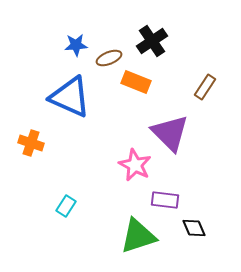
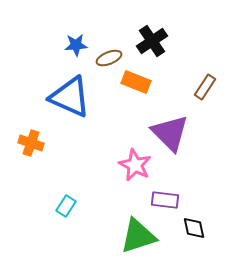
black diamond: rotated 10 degrees clockwise
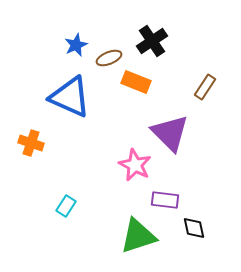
blue star: rotated 20 degrees counterclockwise
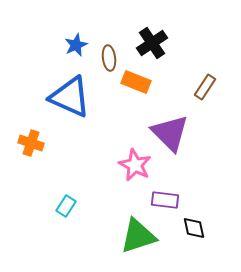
black cross: moved 2 px down
brown ellipse: rotated 75 degrees counterclockwise
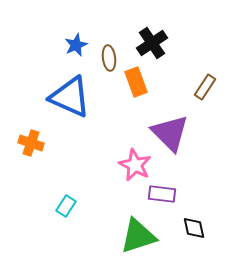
orange rectangle: rotated 48 degrees clockwise
purple rectangle: moved 3 px left, 6 px up
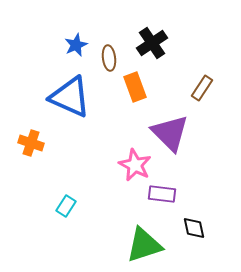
orange rectangle: moved 1 px left, 5 px down
brown rectangle: moved 3 px left, 1 px down
green triangle: moved 6 px right, 9 px down
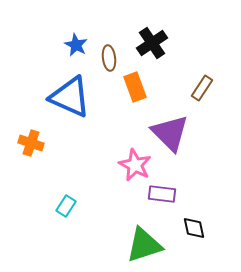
blue star: rotated 20 degrees counterclockwise
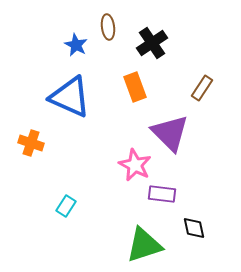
brown ellipse: moved 1 px left, 31 px up
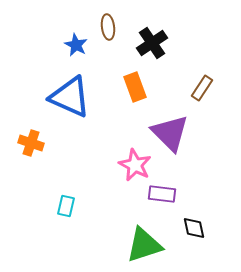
cyan rectangle: rotated 20 degrees counterclockwise
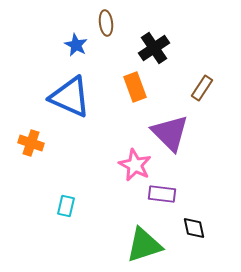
brown ellipse: moved 2 px left, 4 px up
black cross: moved 2 px right, 5 px down
